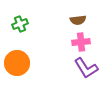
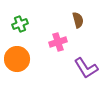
brown semicircle: rotated 98 degrees counterclockwise
pink cross: moved 23 px left; rotated 12 degrees counterclockwise
orange circle: moved 4 px up
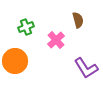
green cross: moved 6 px right, 3 px down
pink cross: moved 2 px left, 2 px up; rotated 24 degrees counterclockwise
orange circle: moved 2 px left, 2 px down
